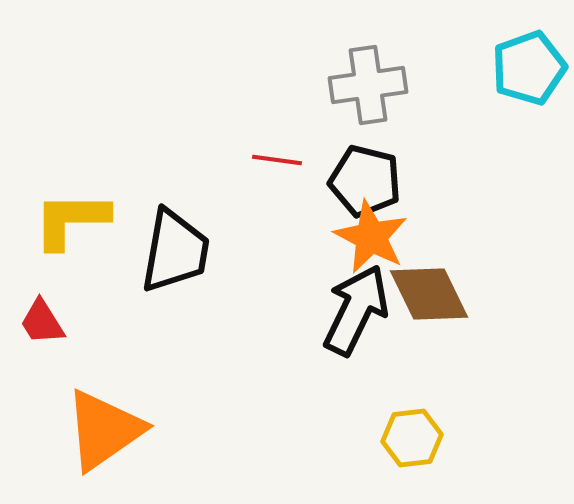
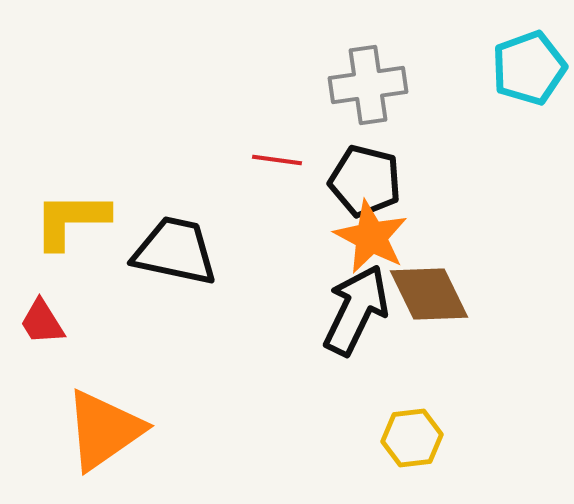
black trapezoid: rotated 88 degrees counterclockwise
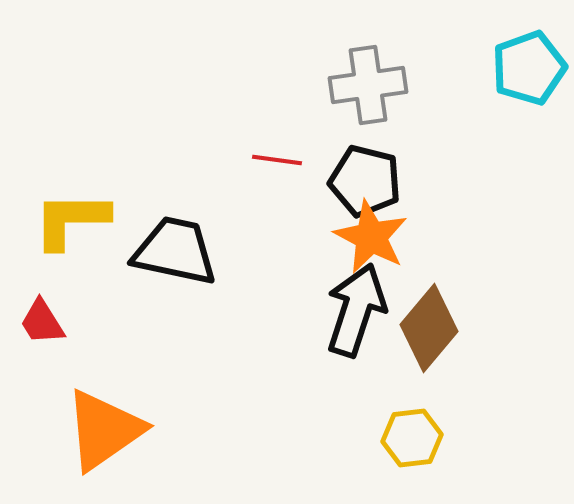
brown diamond: moved 34 px down; rotated 66 degrees clockwise
black arrow: rotated 8 degrees counterclockwise
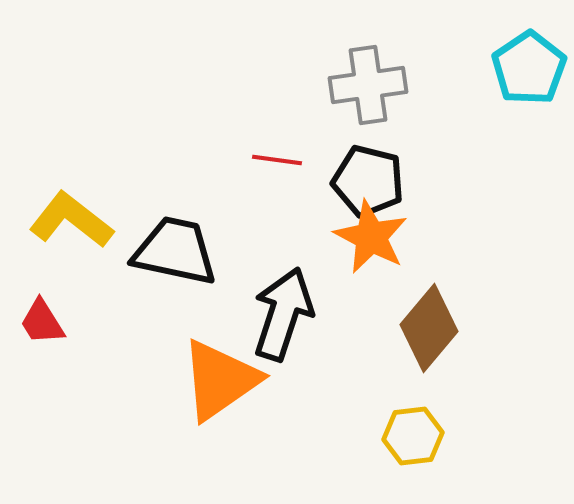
cyan pentagon: rotated 14 degrees counterclockwise
black pentagon: moved 3 px right
yellow L-shape: rotated 38 degrees clockwise
black arrow: moved 73 px left, 4 px down
orange triangle: moved 116 px right, 50 px up
yellow hexagon: moved 1 px right, 2 px up
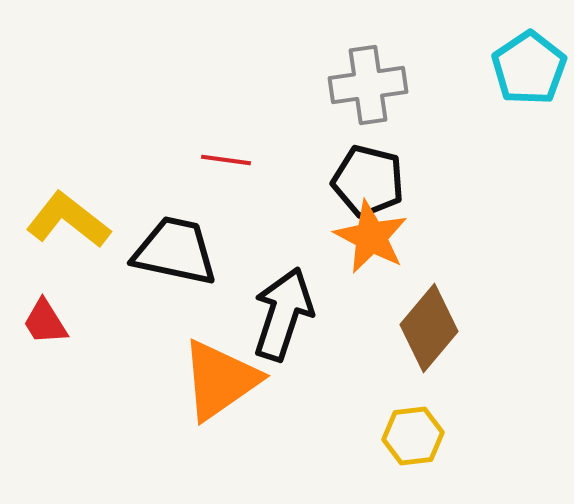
red line: moved 51 px left
yellow L-shape: moved 3 px left
red trapezoid: moved 3 px right
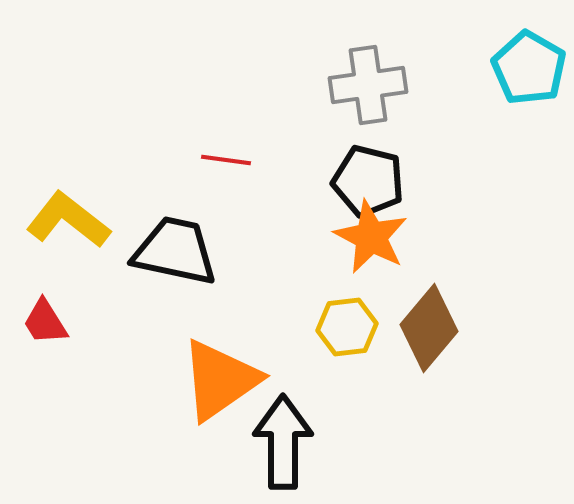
cyan pentagon: rotated 8 degrees counterclockwise
black arrow: moved 128 px down; rotated 18 degrees counterclockwise
yellow hexagon: moved 66 px left, 109 px up
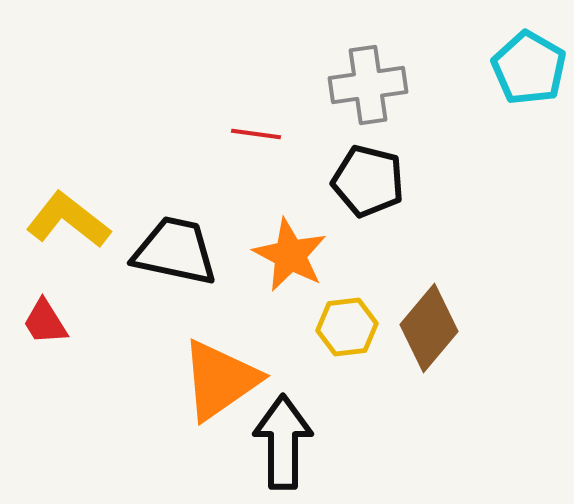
red line: moved 30 px right, 26 px up
orange star: moved 81 px left, 18 px down
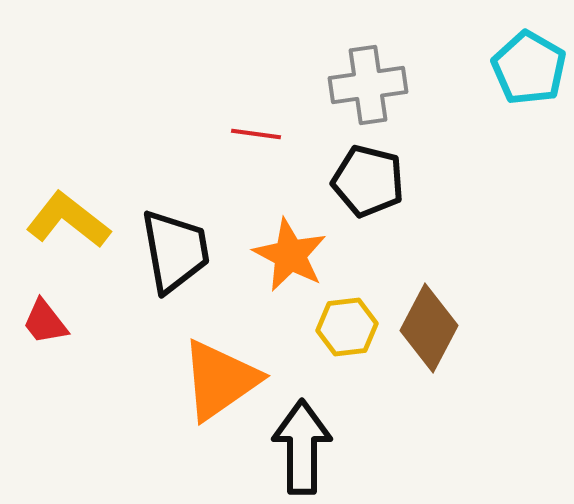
black trapezoid: rotated 68 degrees clockwise
red trapezoid: rotated 6 degrees counterclockwise
brown diamond: rotated 12 degrees counterclockwise
black arrow: moved 19 px right, 5 px down
